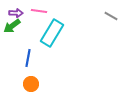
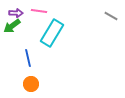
blue line: rotated 24 degrees counterclockwise
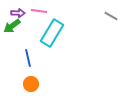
purple arrow: moved 2 px right
